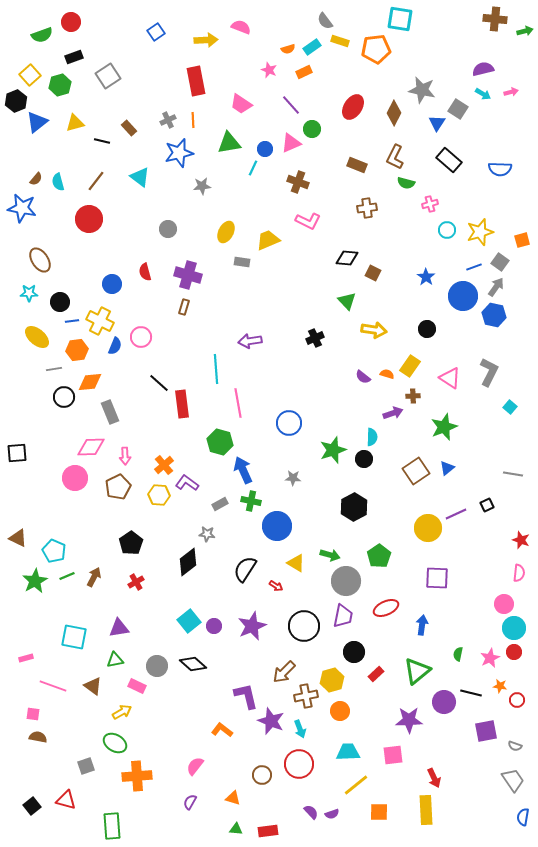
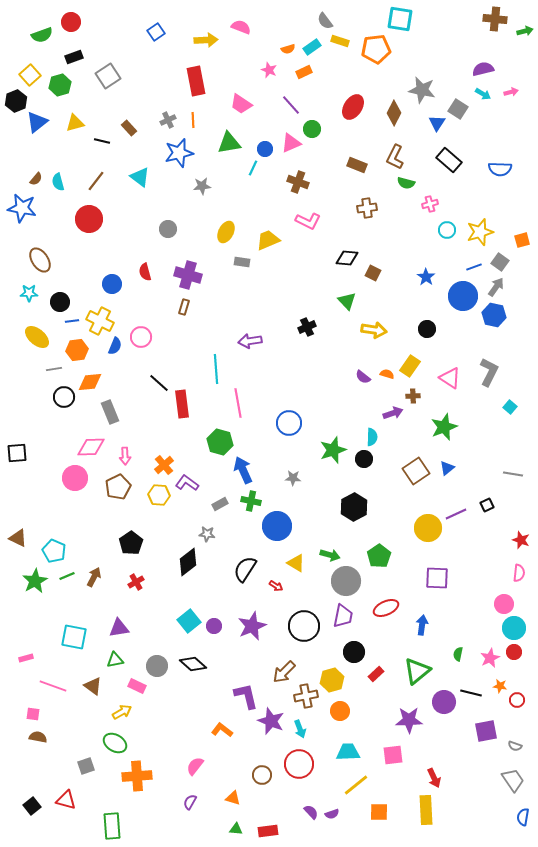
black cross at (315, 338): moved 8 px left, 11 px up
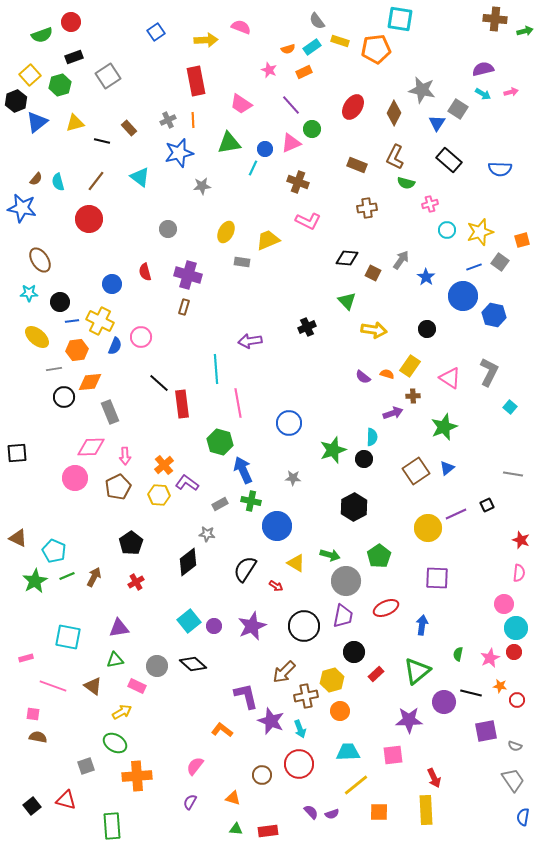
gray semicircle at (325, 21): moved 8 px left
gray arrow at (496, 287): moved 95 px left, 27 px up
cyan circle at (514, 628): moved 2 px right
cyan square at (74, 637): moved 6 px left
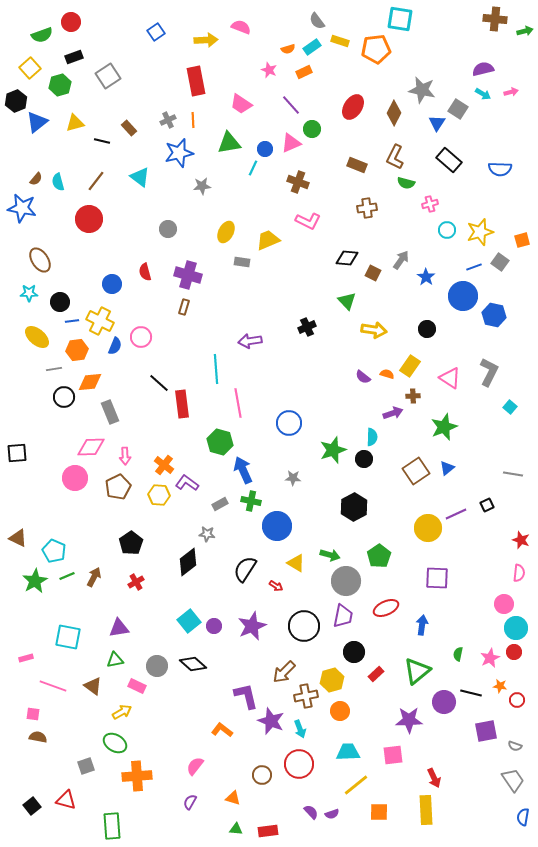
yellow square at (30, 75): moved 7 px up
orange cross at (164, 465): rotated 12 degrees counterclockwise
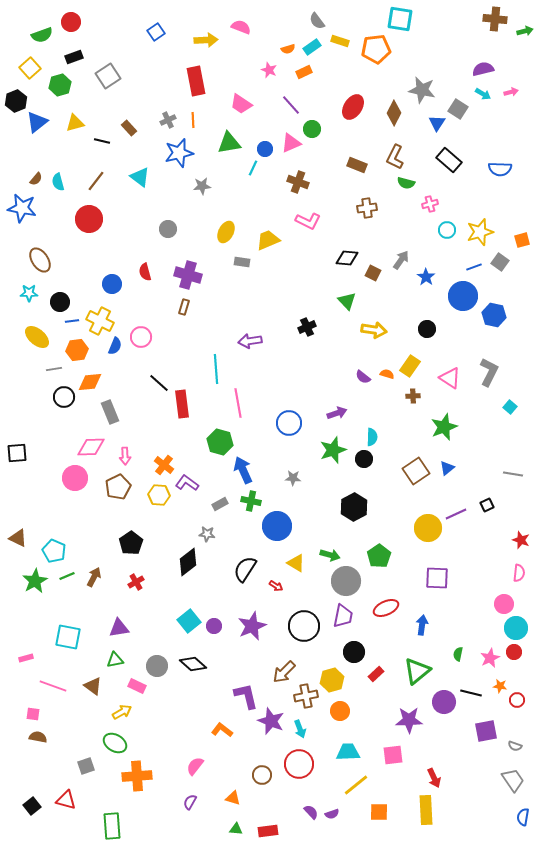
purple arrow at (393, 413): moved 56 px left
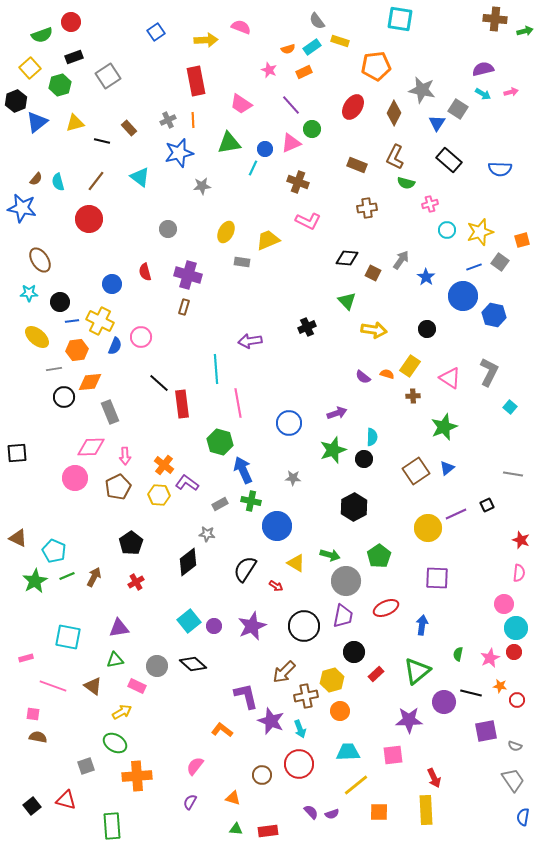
orange pentagon at (376, 49): moved 17 px down
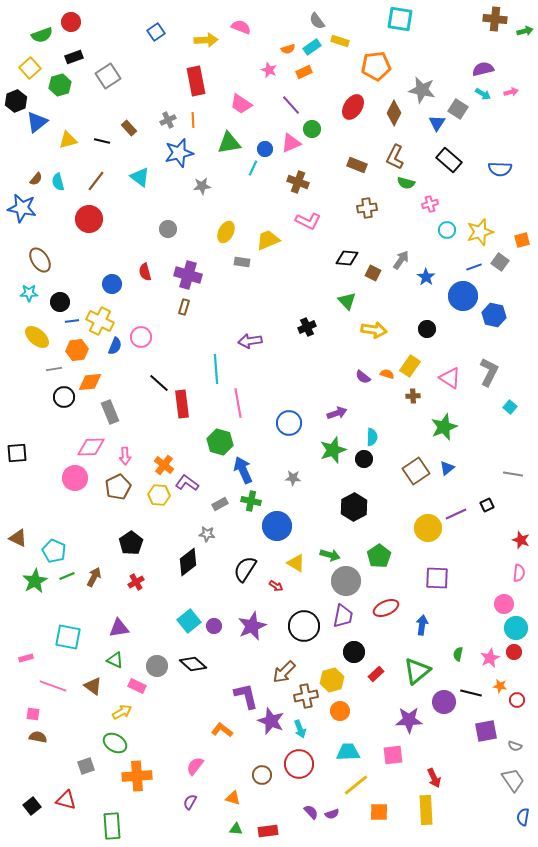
yellow triangle at (75, 123): moved 7 px left, 17 px down
green triangle at (115, 660): rotated 36 degrees clockwise
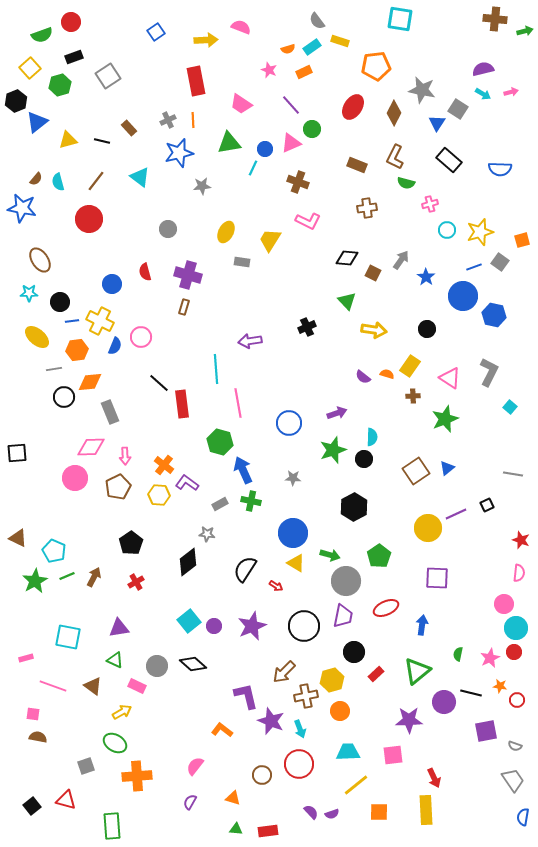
yellow trapezoid at (268, 240): moved 2 px right; rotated 35 degrees counterclockwise
green star at (444, 427): moved 1 px right, 8 px up
blue circle at (277, 526): moved 16 px right, 7 px down
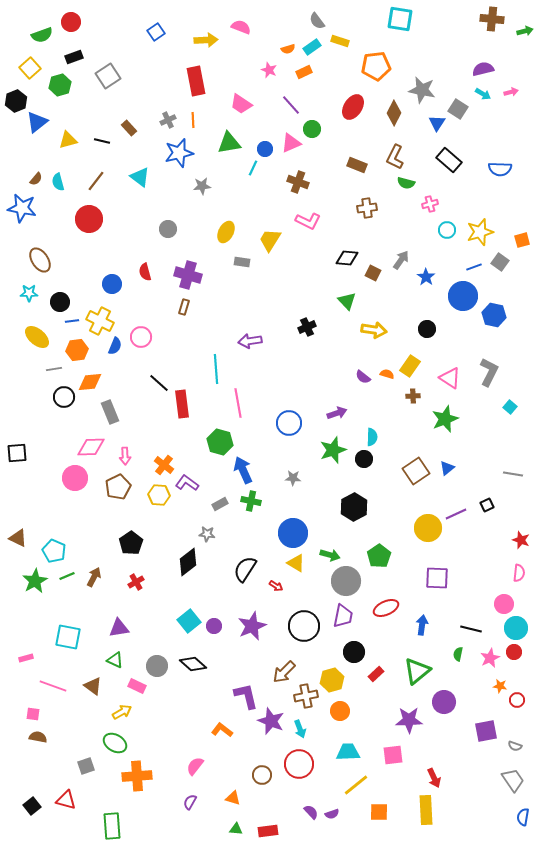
brown cross at (495, 19): moved 3 px left
black line at (471, 693): moved 64 px up
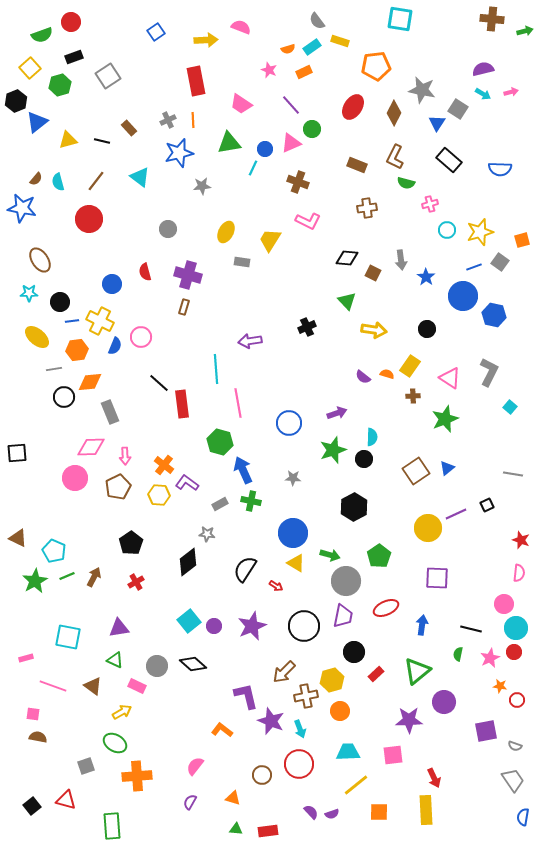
gray arrow at (401, 260): rotated 138 degrees clockwise
